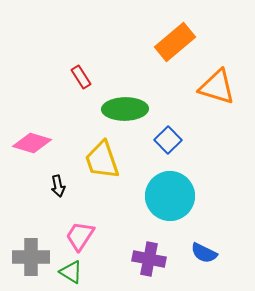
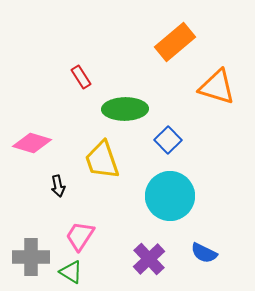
purple cross: rotated 36 degrees clockwise
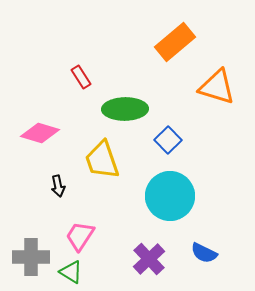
pink diamond: moved 8 px right, 10 px up
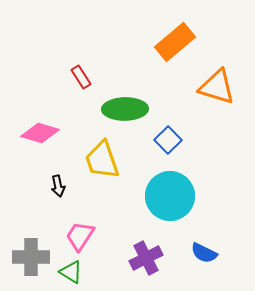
purple cross: moved 3 px left, 1 px up; rotated 16 degrees clockwise
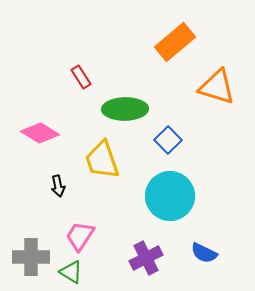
pink diamond: rotated 15 degrees clockwise
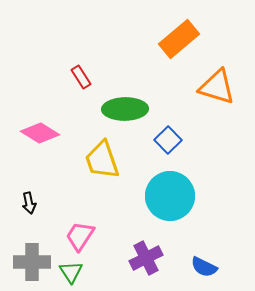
orange rectangle: moved 4 px right, 3 px up
black arrow: moved 29 px left, 17 px down
blue semicircle: moved 14 px down
gray cross: moved 1 px right, 5 px down
green triangle: rotated 25 degrees clockwise
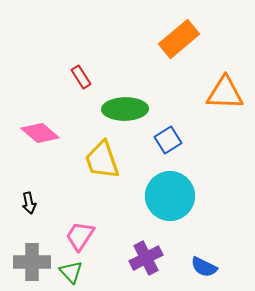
orange triangle: moved 8 px right, 6 px down; rotated 15 degrees counterclockwise
pink diamond: rotated 9 degrees clockwise
blue square: rotated 12 degrees clockwise
green triangle: rotated 10 degrees counterclockwise
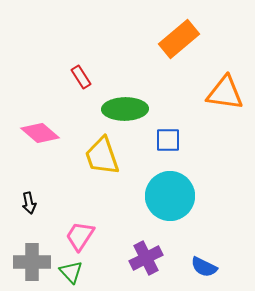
orange triangle: rotated 6 degrees clockwise
blue square: rotated 32 degrees clockwise
yellow trapezoid: moved 4 px up
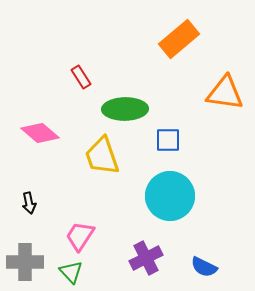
gray cross: moved 7 px left
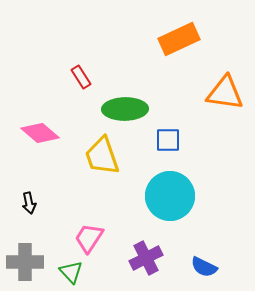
orange rectangle: rotated 15 degrees clockwise
pink trapezoid: moved 9 px right, 2 px down
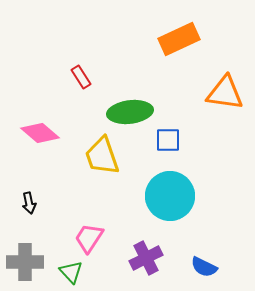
green ellipse: moved 5 px right, 3 px down; rotated 6 degrees counterclockwise
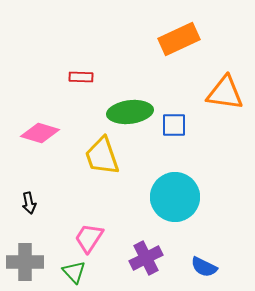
red rectangle: rotated 55 degrees counterclockwise
pink diamond: rotated 24 degrees counterclockwise
blue square: moved 6 px right, 15 px up
cyan circle: moved 5 px right, 1 px down
green triangle: moved 3 px right
